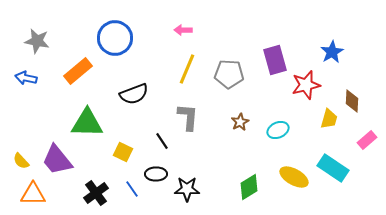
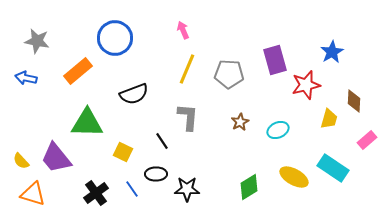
pink arrow: rotated 66 degrees clockwise
brown diamond: moved 2 px right
purple trapezoid: moved 1 px left, 2 px up
orange triangle: rotated 16 degrees clockwise
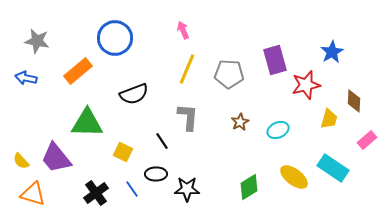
yellow ellipse: rotated 8 degrees clockwise
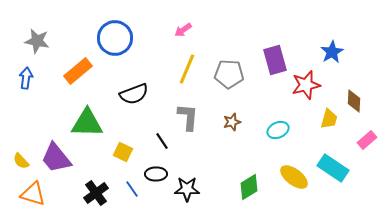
pink arrow: rotated 102 degrees counterclockwise
blue arrow: rotated 85 degrees clockwise
brown star: moved 8 px left; rotated 12 degrees clockwise
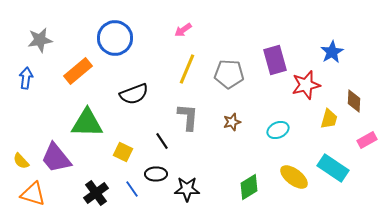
gray star: moved 3 px right, 1 px up; rotated 20 degrees counterclockwise
pink rectangle: rotated 12 degrees clockwise
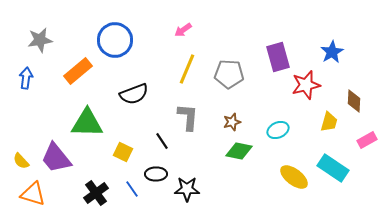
blue circle: moved 2 px down
purple rectangle: moved 3 px right, 3 px up
yellow trapezoid: moved 3 px down
green diamond: moved 10 px left, 36 px up; rotated 44 degrees clockwise
